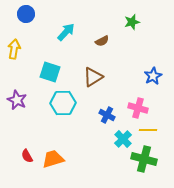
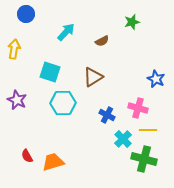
blue star: moved 3 px right, 3 px down; rotated 18 degrees counterclockwise
orange trapezoid: moved 3 px down
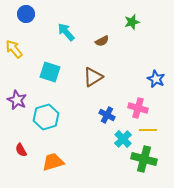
cyan arrow: rotated 84 degrees counterclockwise
yellow arrow: rotated 48 degrees counterclockwise
cyan hexagon: moved 17 px left, 14 px down; rotated 15 degrees counterclockwise
red semicircle: moved 6 px left, 6 px up
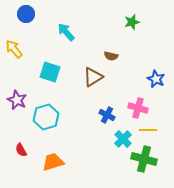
brown semicircle: moved 9 px right, 15 px down; rotated 40 degrees clockwise
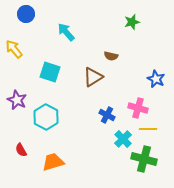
cyan hexagon: rotated 15 degrees counterclockwise
yellow line: moved 1 px up
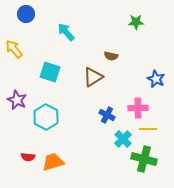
green star: moved 4 px right; rotated 14 degrees clockwise
pink cross: rotated 18 degrees counterclockwise
red semicircle: moved 7 px right, 7 px down; rotated 56 degrees counterclockwise
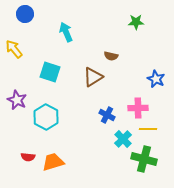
blue circle: moved 1 px left
cyan arrow: rotated 18 degrees clockwise
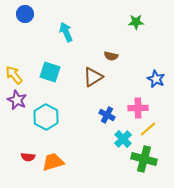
yellow arrow: moved 26 px down
yellow line: rotated 42 degrees counterclockwise
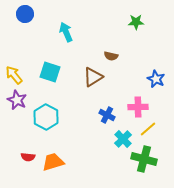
pink cross: moved 1 px up
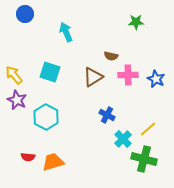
pink cross: moved 10 px left, 32 px up
